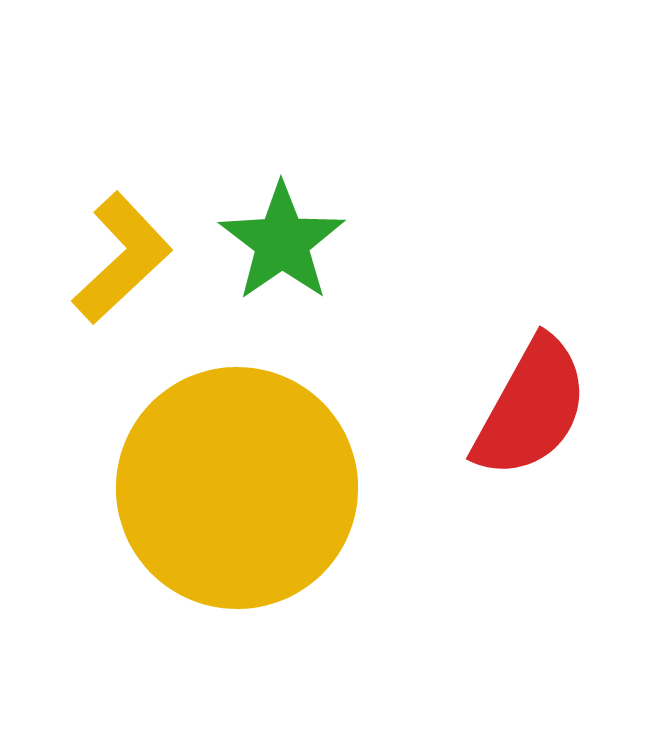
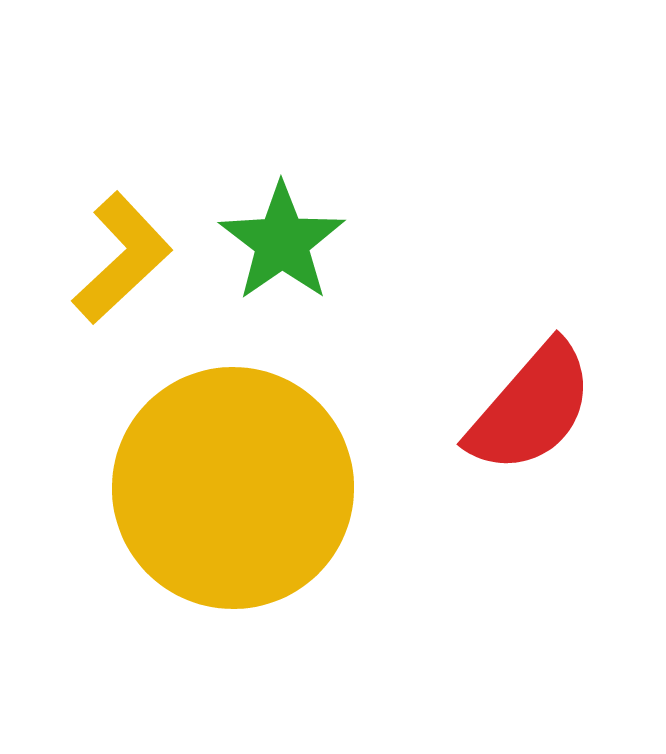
red semicircle: rotated 12 degrees clockwise
yellow circle: moved 4 px left
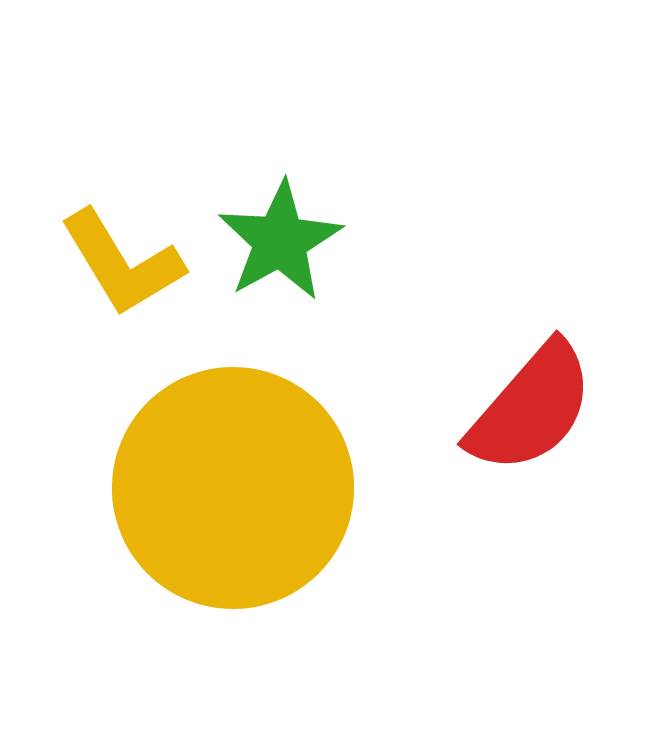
green star: moved 2 px left, 1 px up; rotated 6 degrees clockwise
yellow L-shape: moved 5 px down; rotated 102 degrees clockwise
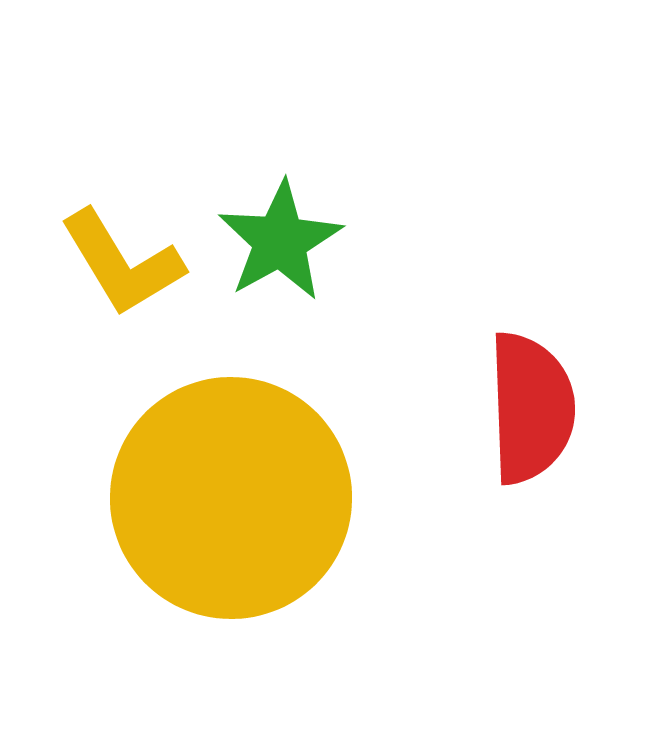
red semicircle: rotated 43 degrees counterclockwise
yellow circle: moved 2 px left, 10 px down
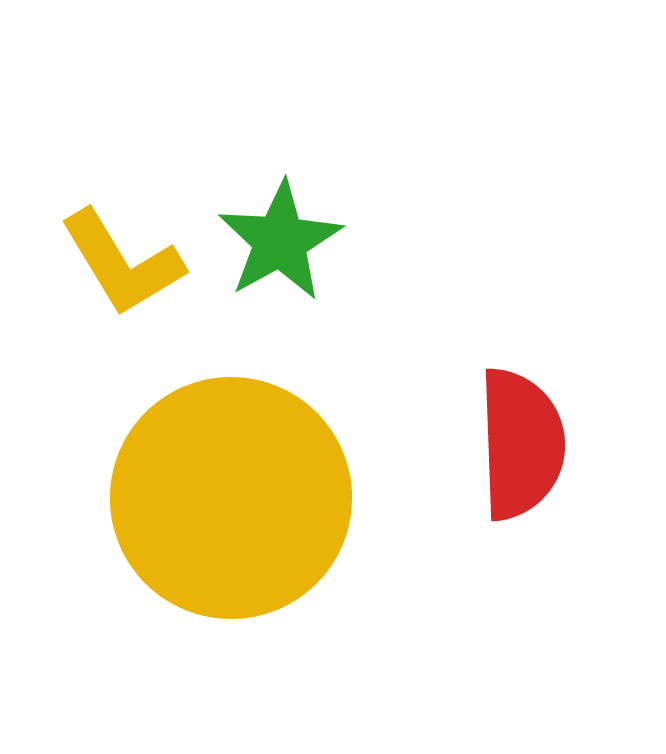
red semicircle: moved 10 px left, 36 px down
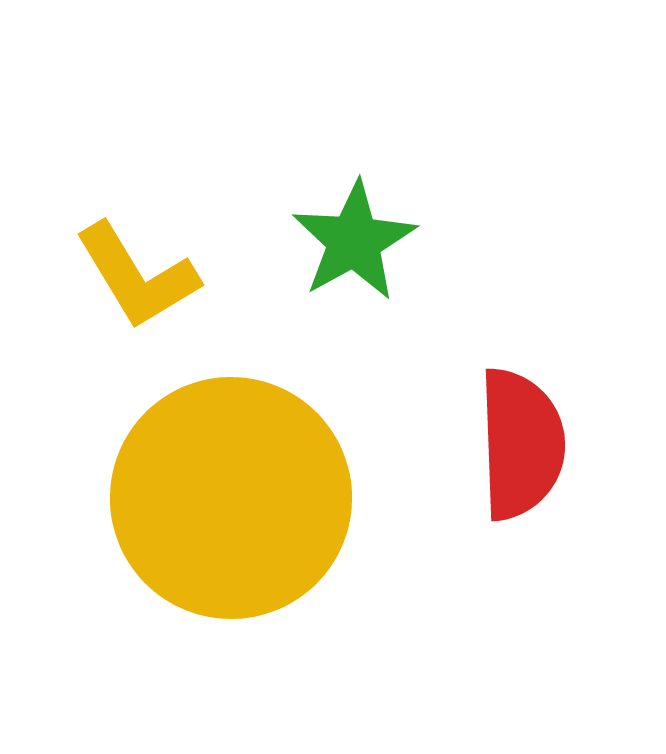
green star: moved 74 px right
yellow L-shape: moved 15 px right, 13 px down
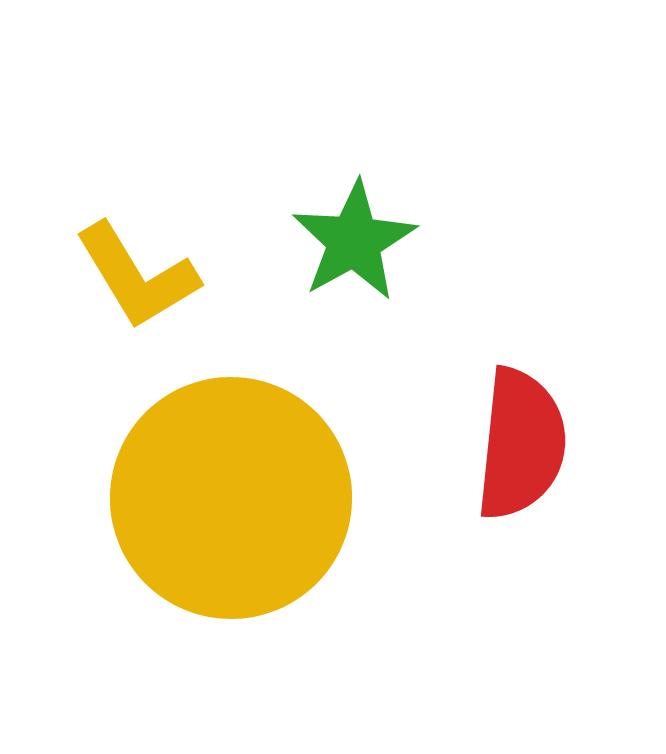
red semicircle: rotated 8 degrees clockwise
